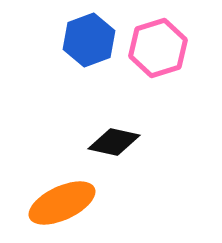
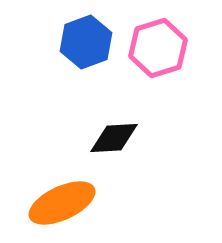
blue hexagon: moved 3 px left, 2 px down
black diamond: moved 4 px up; rotated 15 degrees counterclockwise
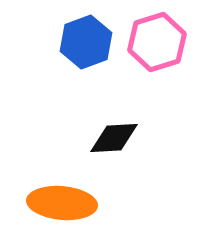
pink hexagon: moved 1 px left, 6 px up
orange ellipse: rotated 30 degrees clockwise
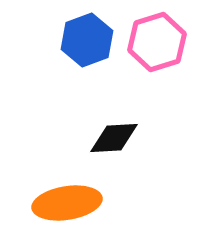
blue hexagon: moved 1 px right, 2 px up
orange ellipse: moved 5 px right; rotated 14 degrees counterclockwise
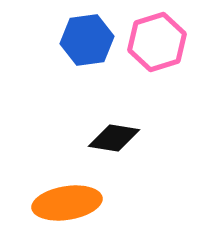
blue hexagon: rotated 12 degrees clockwise
black diamond: rotated 12 degrees clockwise
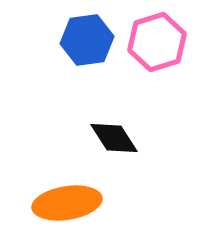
black diamond: rotated 48 degrees clockwise
